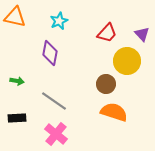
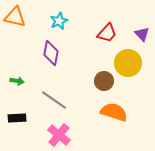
purple diamond: moved 1 px right
yellow circle: moved 1 px right, 2 px down
brown circle: moved 2 px left, 3 px up
gray line: moved 1 px up
pink cross: moved 3 px right, 1 px down
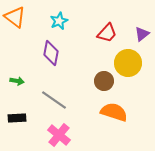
orange triangle: rotated 25 degrees clockwise
purple triangle: rotated 35 degrees clockwise
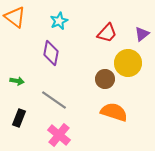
brown circle: moved 1 px right, 2 px up
black rectangle: moved 2 px right; rotated 66 degrees counterclockwise
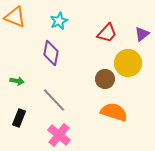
orange triangle: rotated 15 degrees counterclockwise
gray line: rotated 12 degrees clockwise
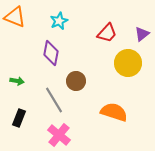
brown circle: moved 29 px left, 2 px down
gray line: rotated 12 degrees clockwise
